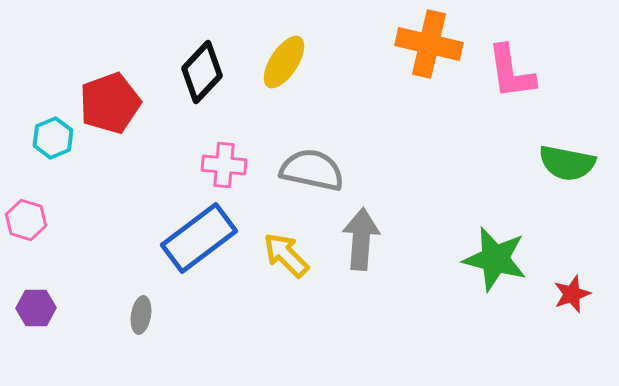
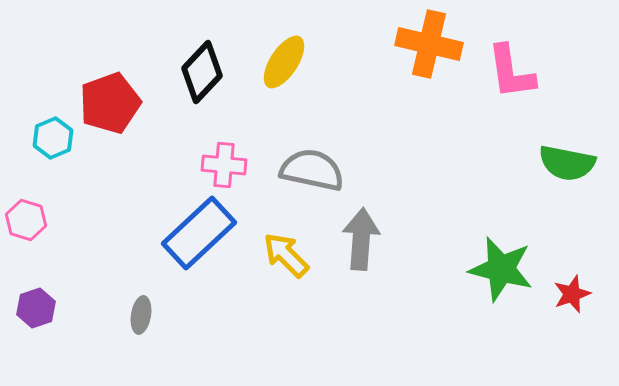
blue rectangle: moved 5 px up; rotated 6 degrees counterclockwise
green star: moved 6 px right, 10 px down
purple hexagon: rotated 18 degrees counterclockwise
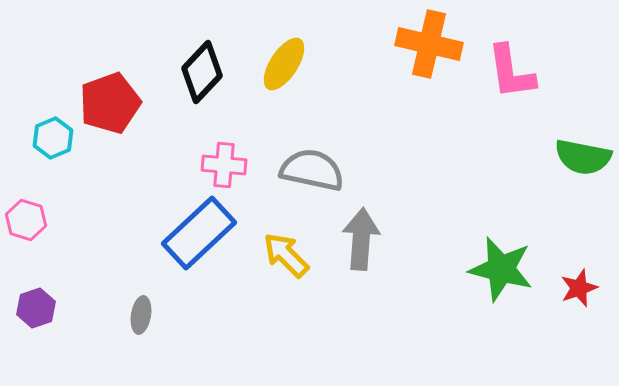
yellow ellipse: moved 2 px down
green semicircle: moved 16 px right, 6 px up
red star: moved 7 px right, 6 px up
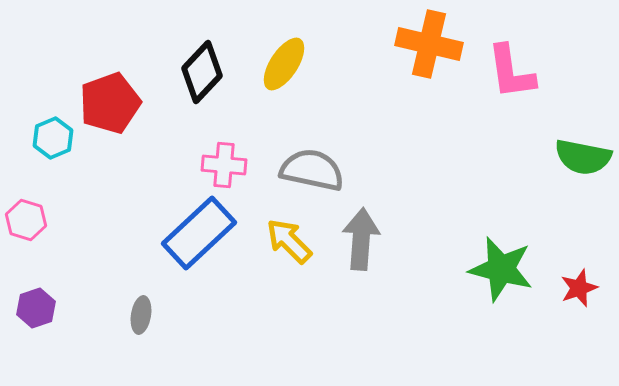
yellow arrow: moved 3 px right, 14 px up
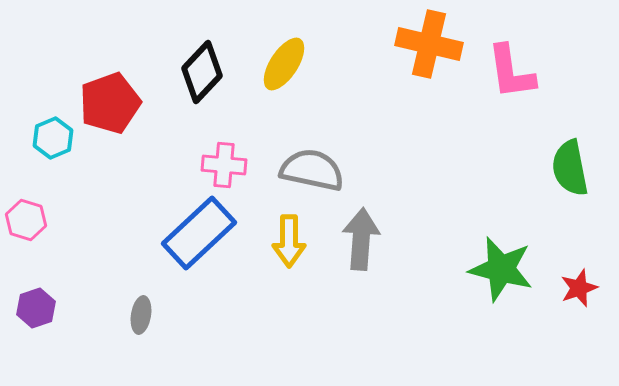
green semicircle: moved 13 px left, 11 px down; rotated 68 degrees clockwise
yellow arrow: rotated 135 degrees counterclockwise
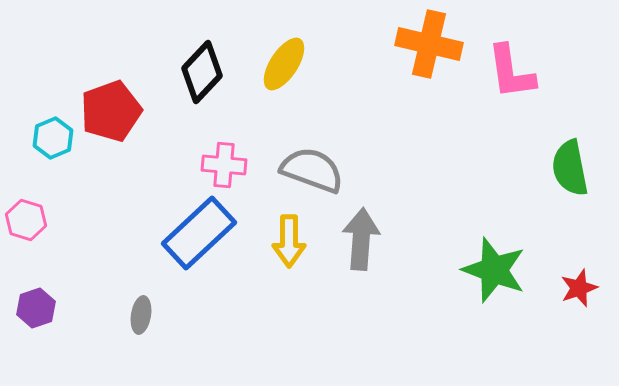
red pentagon: moved 1 px right, 8 px down
gray semicircle: rotated 8 degrees clockwise
green star: moved 7 px left, 1 px down; rotated 6 degrees clockwise
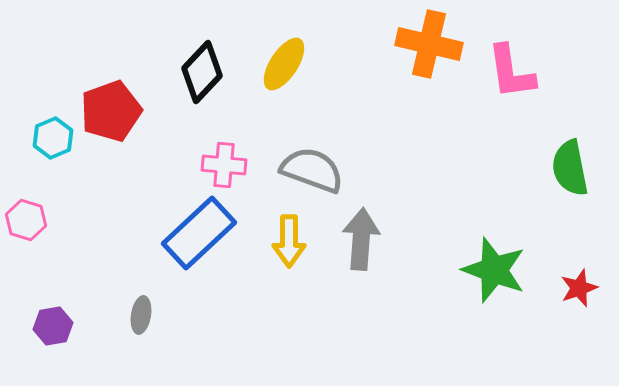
purple hexagon: moved 17 px right, 18 px down; rotated 9 degrees clockwise
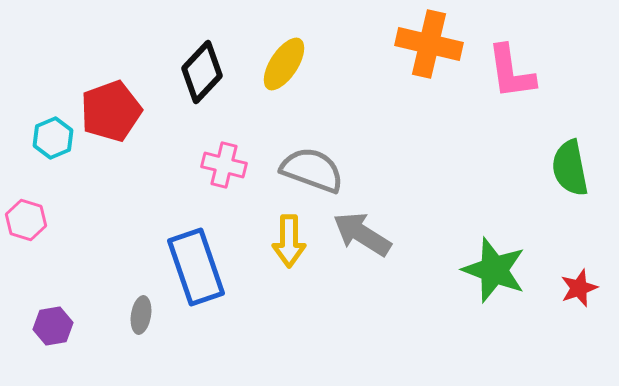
pink cross: rotated 9 degrees clockwise
blue rectangle: moved 3 px left, 34 px down; rotated 66 degrees counterclockwise
gray arrow: moved 1 px right, 5 px up; rotated 62 degrees counterclockwise
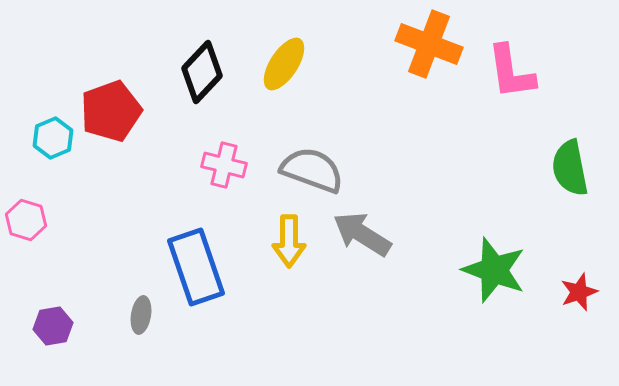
orange cross: rotated 8 degrees clockwise
red star: moved 4 px down
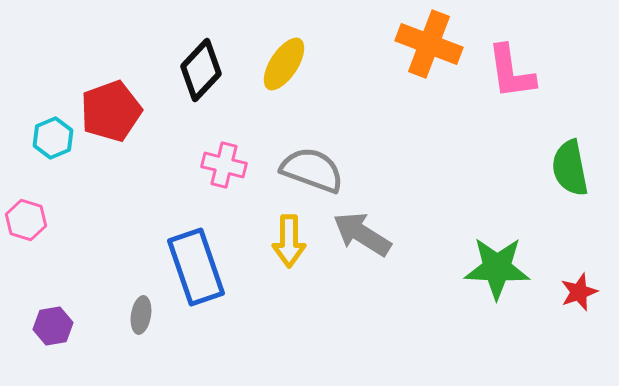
black diamond: moved 1 px left, 2 px up
green star: moved 3 px right, 2 px up; rotated 18 degrees counterclockwise
